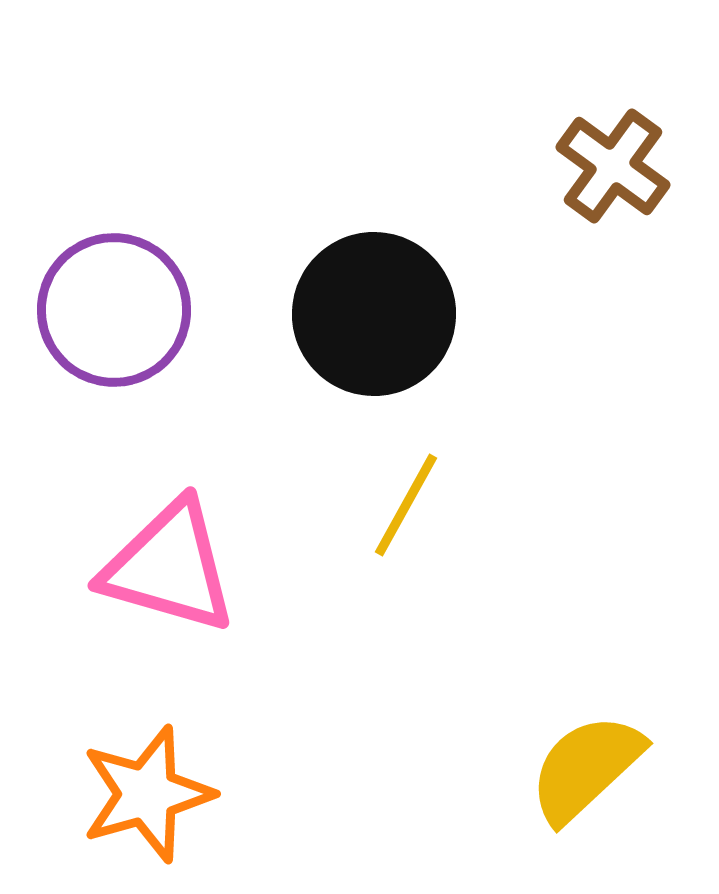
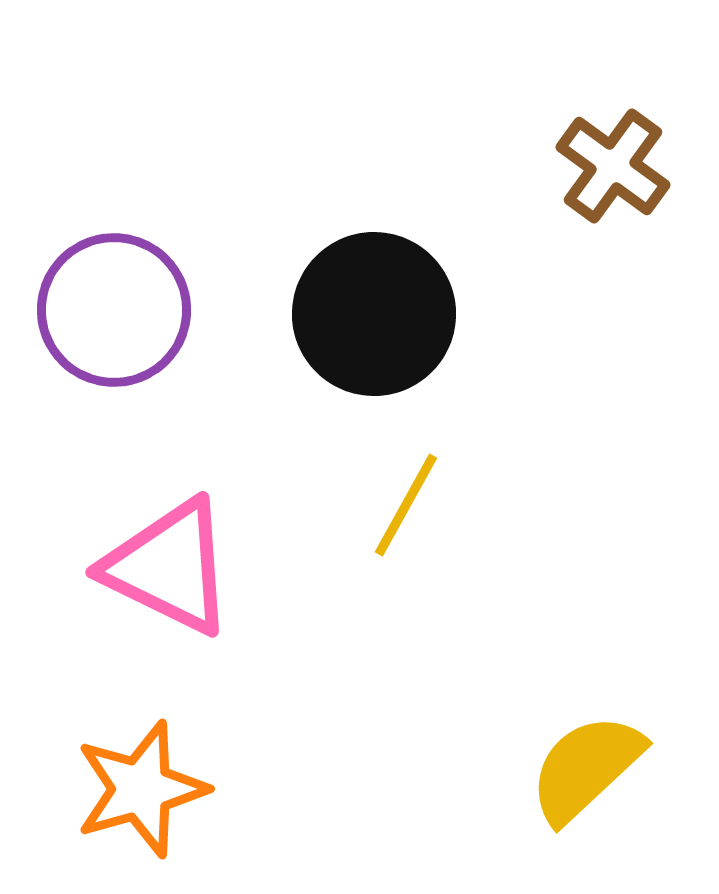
pink triangle: rotated 10 degrees clockwise
orange star: moved 6 px left, 5 px up
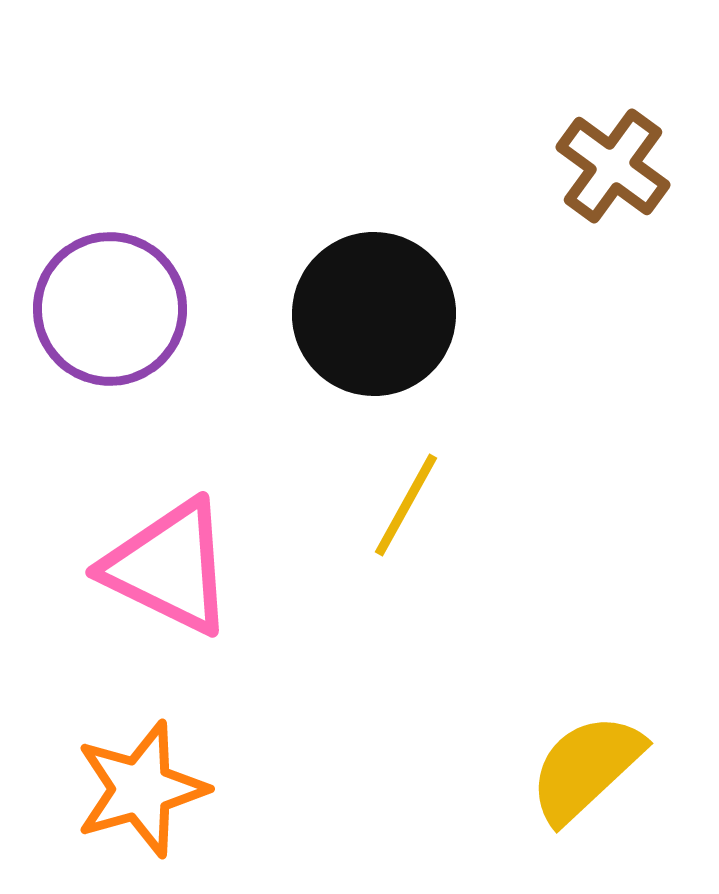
purple circle: moved 4 px left, 1 px up
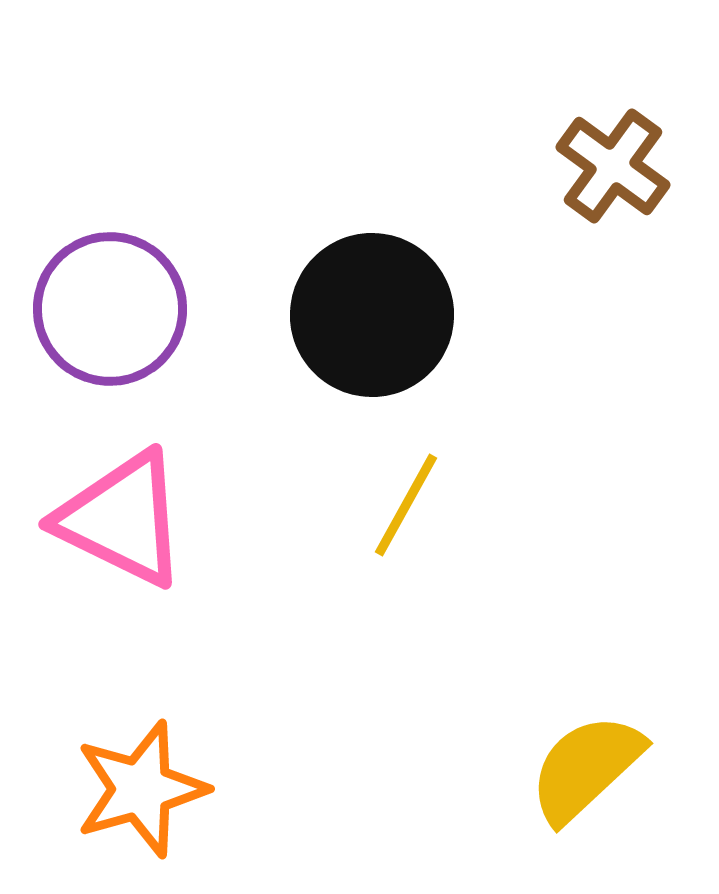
black circle: moved 2 px left, 1 px down
pink triangle: moved 47 px left, 48 px up
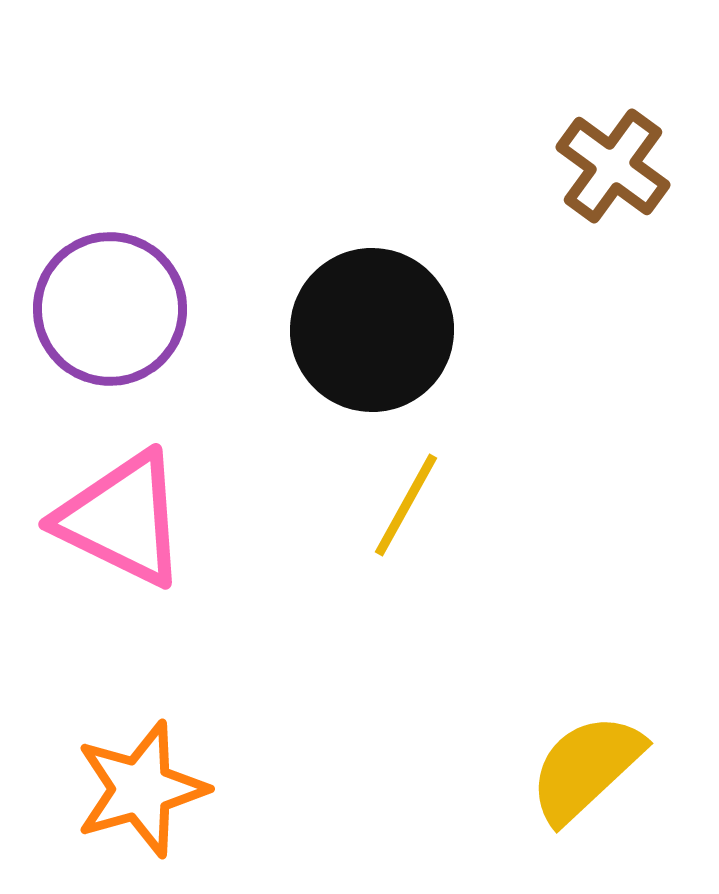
black circle: moved 15 px down
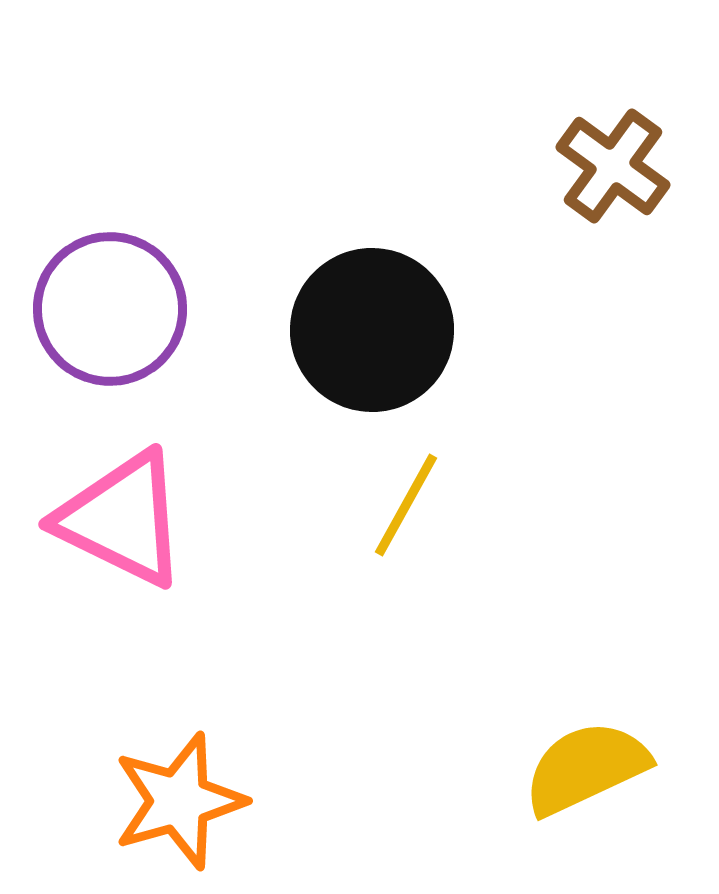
yellow semicircle: rotated 18 degrees clockwise
orange star: moved 38 px right, 12 px down
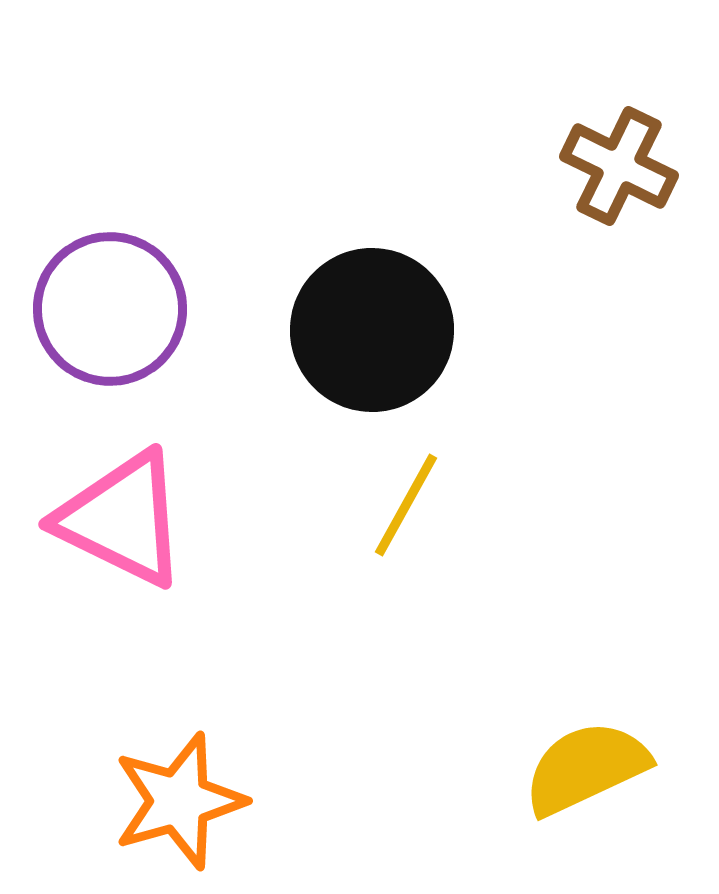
brown cross: moved 6 px right; rotated 10 degrees counterclockwise
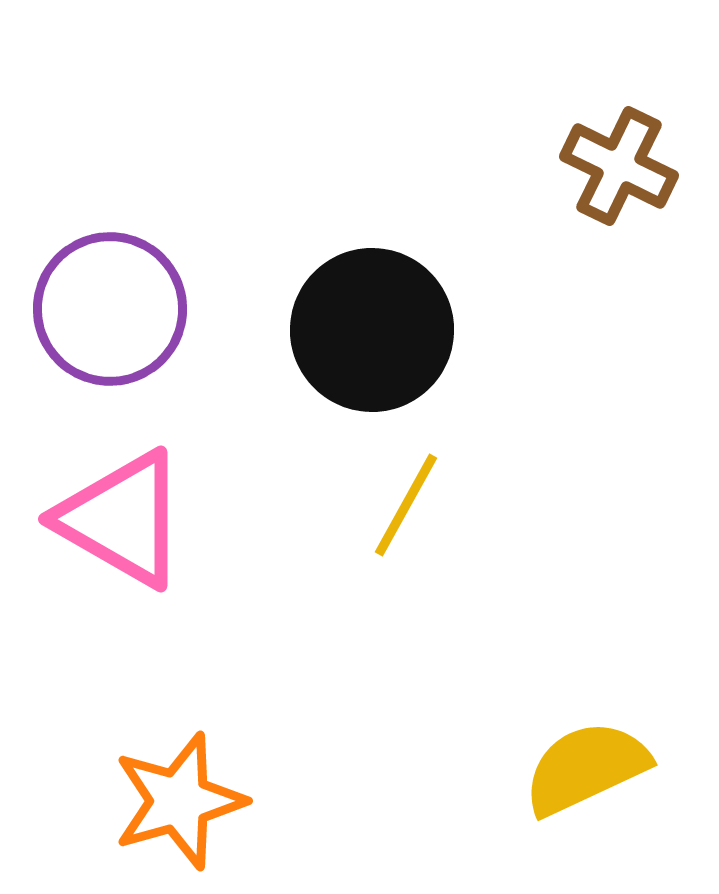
pink triangle: rotated 4 degrees clockwise
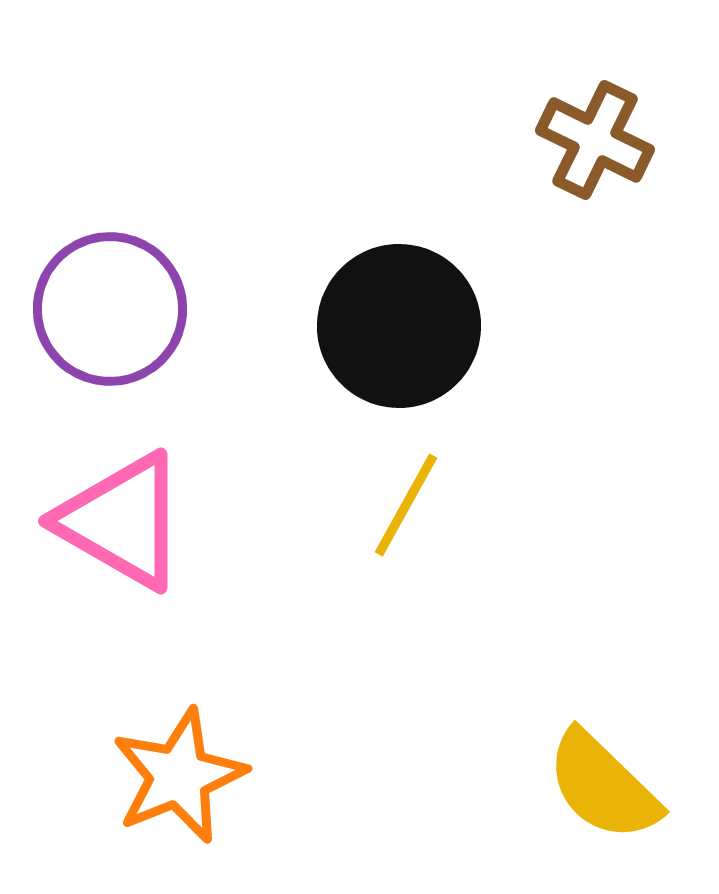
brown cross: moved 24 px left, 26 px up
black circle: moved 27 px right, 4 px up
pink triangle: moved 2 px down
yellow semicircle: moved 17 px right, 18 px down; rotated 111 degrees counterclockwise
orange star: moved 25 px up; rotated 6 degrees counterclockwise
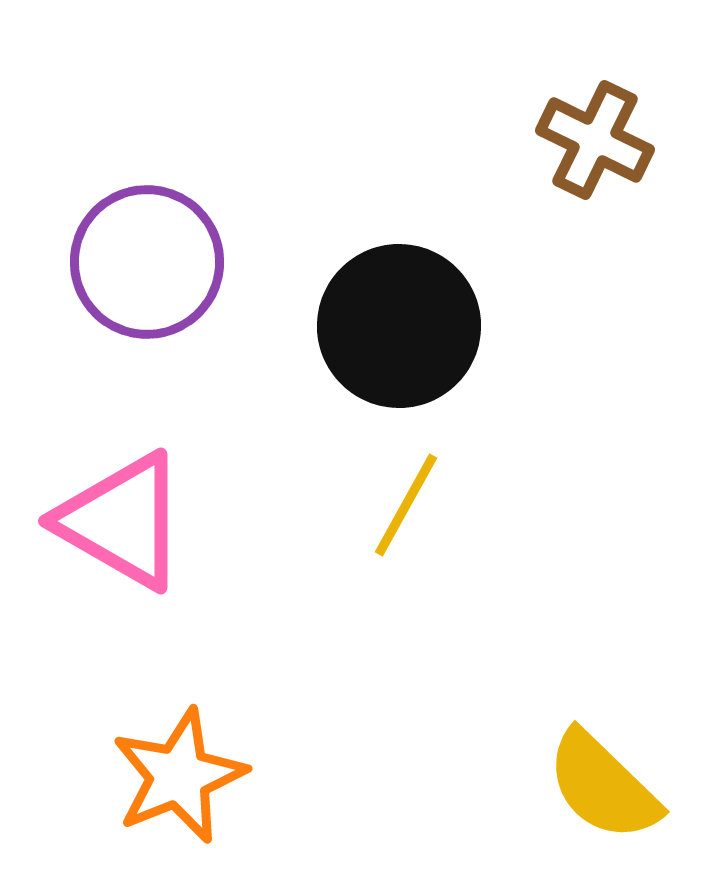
purple circle: moved 37 px right, 47 px up
